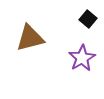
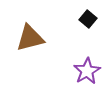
purple star: moved 5 px right, 13 px down
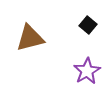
black square: moved 6 px down
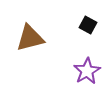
black square: rotated 12 degrees counterclockwise
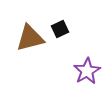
black square: moved 28 px left, 4 px down; rotated 36 degrees clockwise
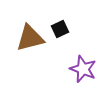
purple star: moved 4 px left, 2 px up; rotated 20 degrees counterclockwise
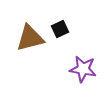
purple star: rotated 12 degrees counterclockwise
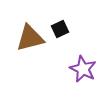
purple star: rotated 16 degrees clockwise
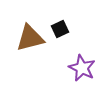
purple star: moved 1 px left, 1 px up
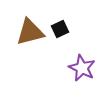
brown triangle: moved 6 px up
